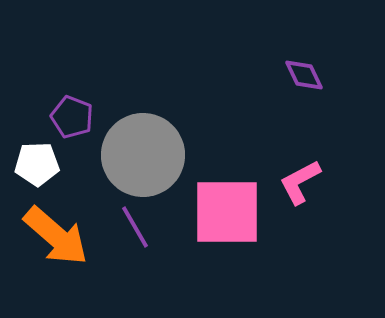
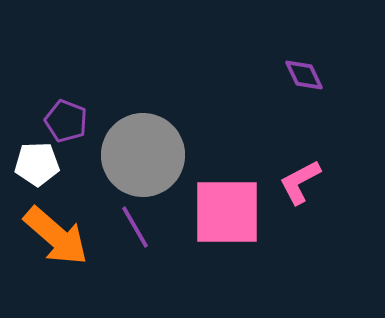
purple pentagon: moved 6 px left, 4 px down
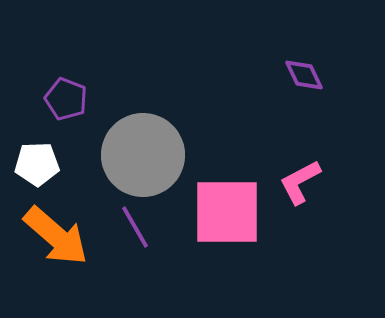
purple pentagon: moved 22 px up
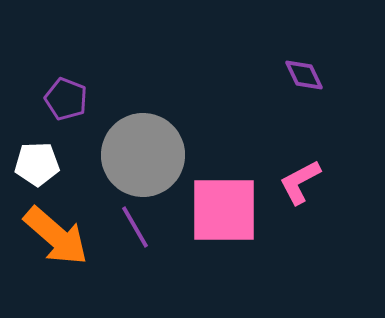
pink square: moved 3 px left, 2 px up
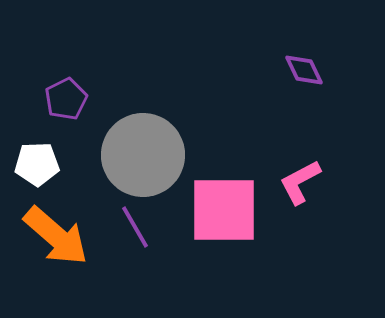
purple diamond: moved 5 px up
purple pentagon: rotated 24 degrees clockwise
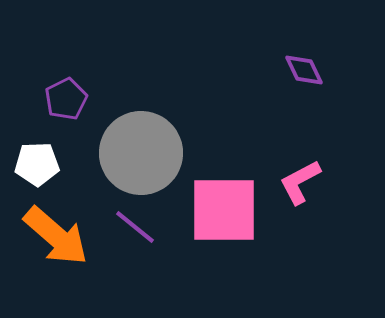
gray circle: moved 2 px left, 2 px up
purple line: rotated 21 degrees counterclockwise
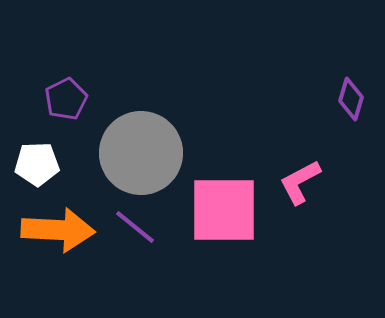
purple diamond: moved 47 px right, 29 px down; rotated 42 degrees clockwise
orange arrow: moved 2 px right, 6 px up; rotated 38 degrees counterclockwise
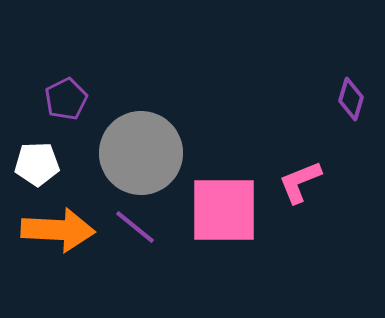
pink L-shape: rotated 6 degrees clockwise
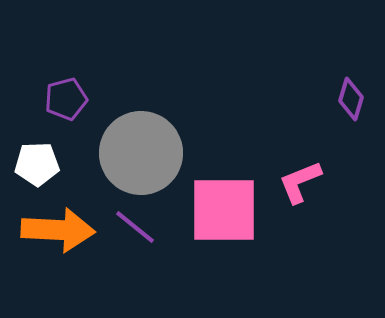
purple pentagon: rotated 12 degrees clockwise
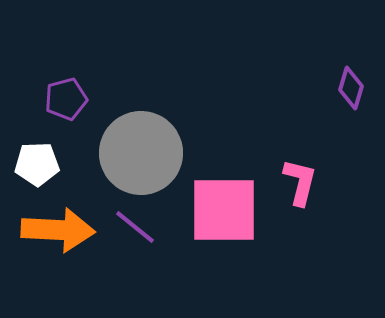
purple diamond: moved 11 px up
pink L-shape: rotated 126 degrees clockwise
